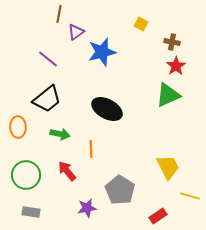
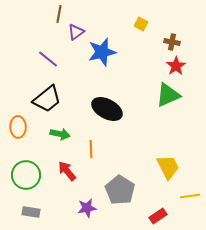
yellow line: rotated 24 degrees counterclockwise
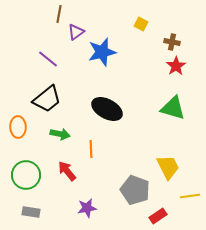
green triangle: moved 5 px right, 13 px down; rotated 40 degrees clockwise
gray pentagon: moved 15 px right; rotated 12 degrees counterclockwise
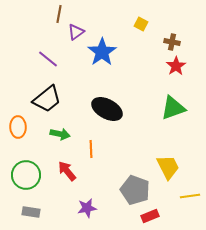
blue star: rotated 20 degrees counterclockwise
green triangle: rotated 36 degrees counterclockwise
red rectangle: moved 8 px left; rotated 12 degrees clockwise
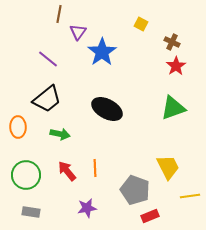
purple triangle: moved 2 px right; rotated 18 degrees counterclockwise
brown cross: rotated 14 degrees clockwise
orange line: moved 4 px right, 19 px down
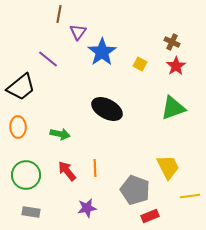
yellow square: moved 1 px left, 40 px down
black trapezoid: moved 26 px left, 12 px up
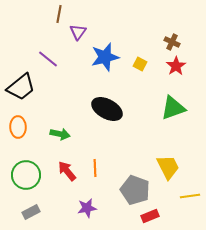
blue star: moved 3 px right, 5 px down; rotated 20 degrees clockwise
gray rectangle: rotated 36 degrees counterclockwise
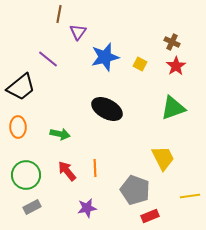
yellow trapezoid: moved 5 px left, 9 px up
gray rectangle: moved 1 px right, 5 px up
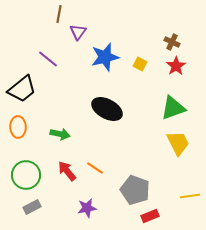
black trapezoid: moved 1 px right, 2 px down
yellow trapezoid: moved 15 px right, 15 px up
orange line: rotated 54 degrees counterclockwise
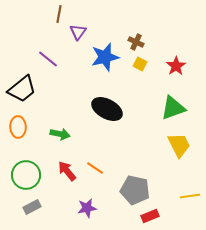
brown cross: moved 36 px left
yellow trapezoid: moved 1 px right, 2 px down
gray pentagon: rotated 8 degrees counterclockwise
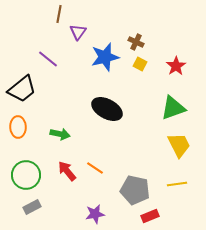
yellow line: moved 13 px left, 12 px up
purple star: moved 8 px right, 6 px down
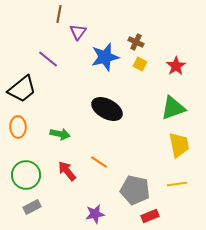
yellow trapezoid: rotated 16 degrees clockwise
orange line: moved 4 px right, 6 px up
